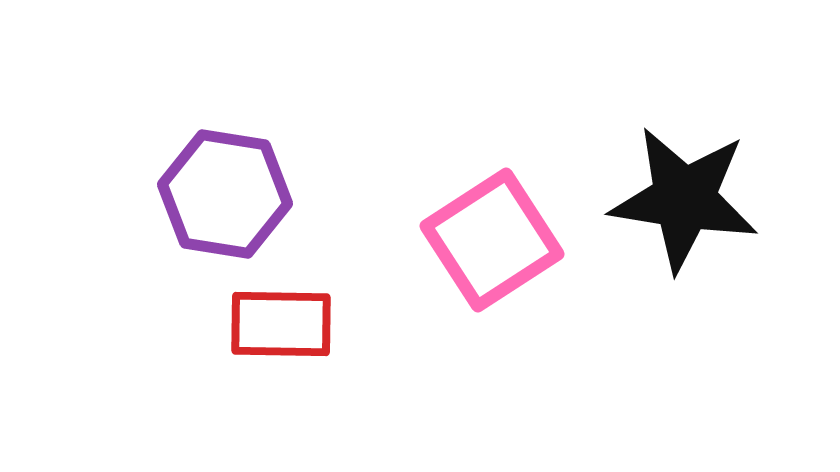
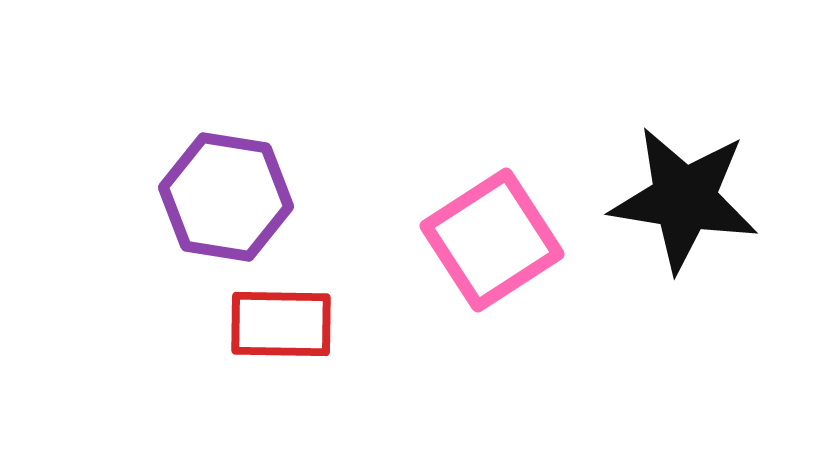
purple hexagon: moved 1 px right, 3 px down
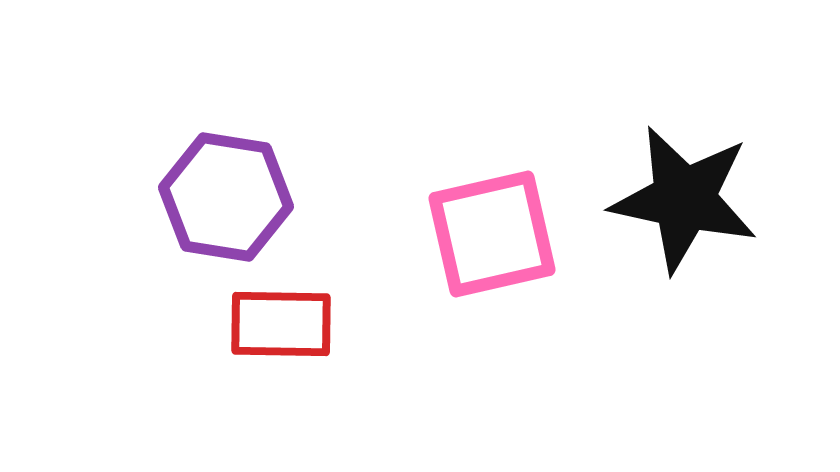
black star: rotated 3 degrees clockwise
pink square: moved 6 px up; rotated 20 degrees clockwise
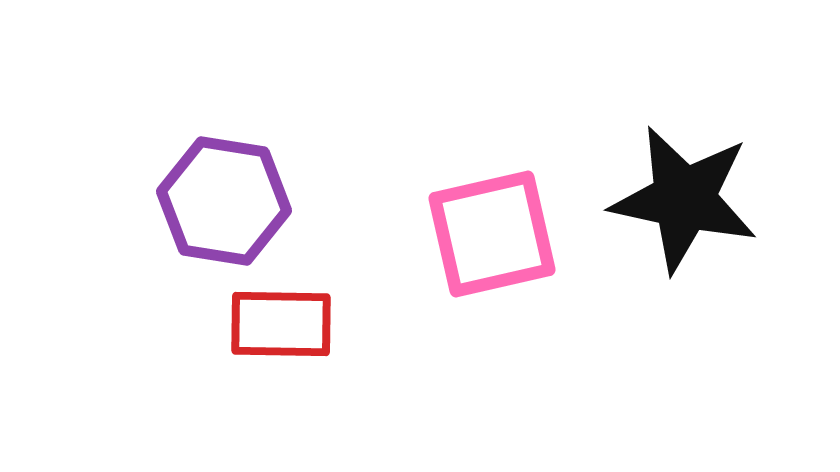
purple hexagon: moved 2 px left, 4 px down
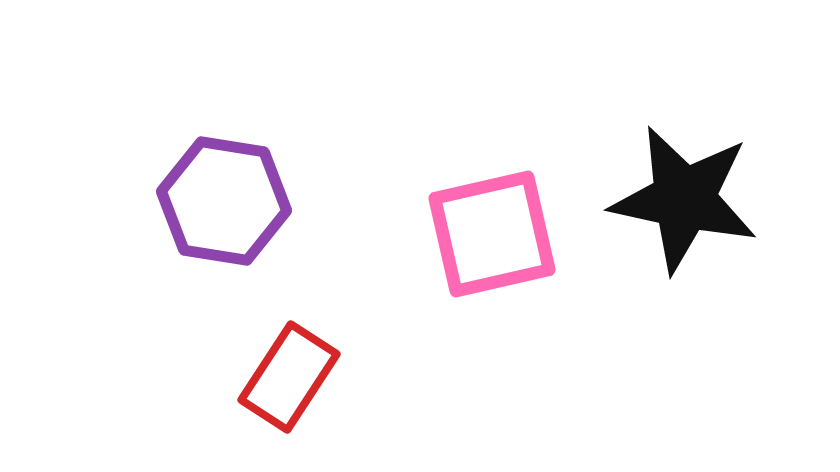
red rectangle: moved 8 px right, 53 px down; rotated 58 degrees counterclockwise
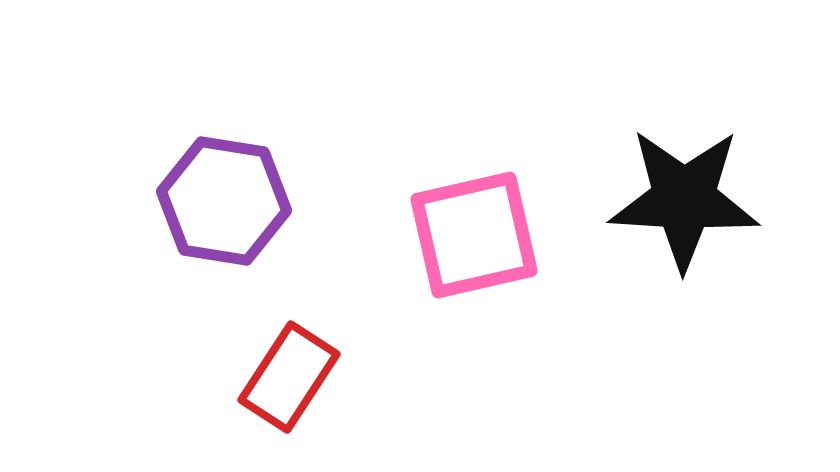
black star: rotated 9 degrees counterclockwise
pink square: moved 18 px left, 1 px down
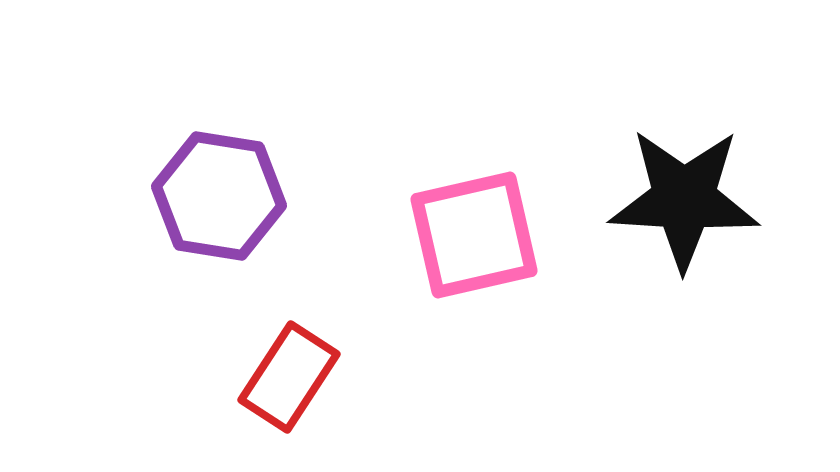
purple hexagon: moved 5 px left, 5 px up
